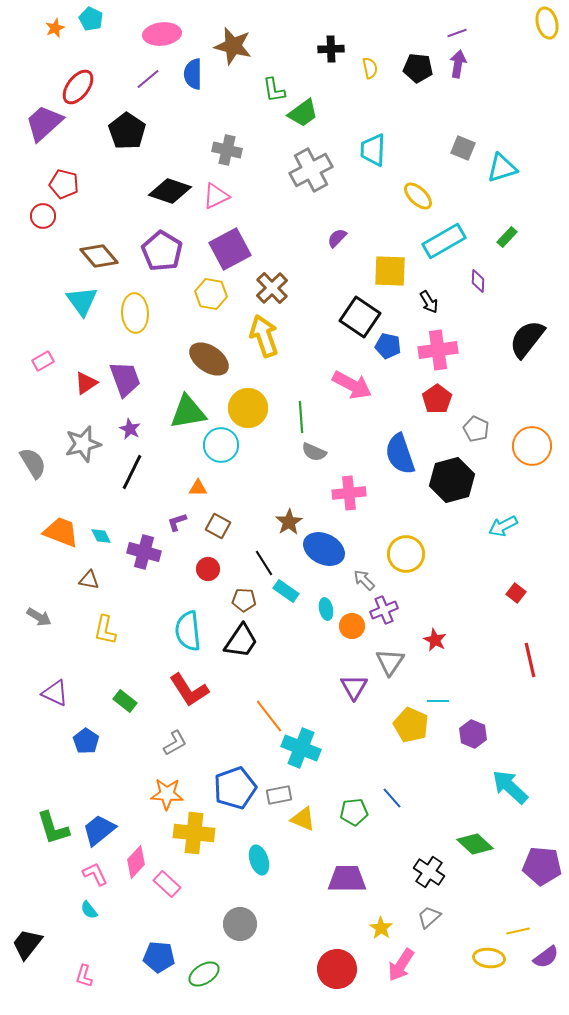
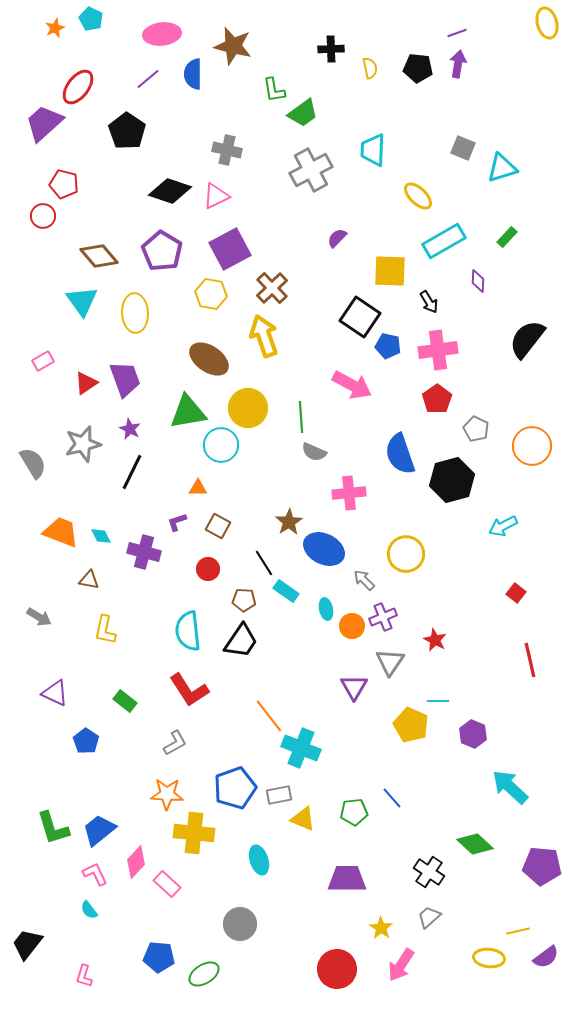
purple cross at (384, 610): moved 1 px left, 7 px down
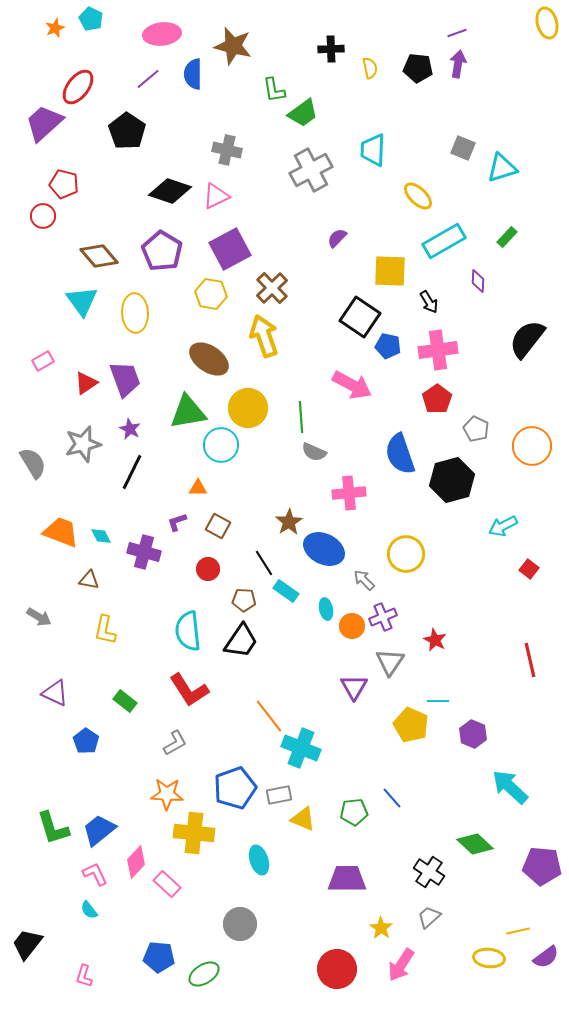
red square at (516, 593): moved 13 px right, 24 px up
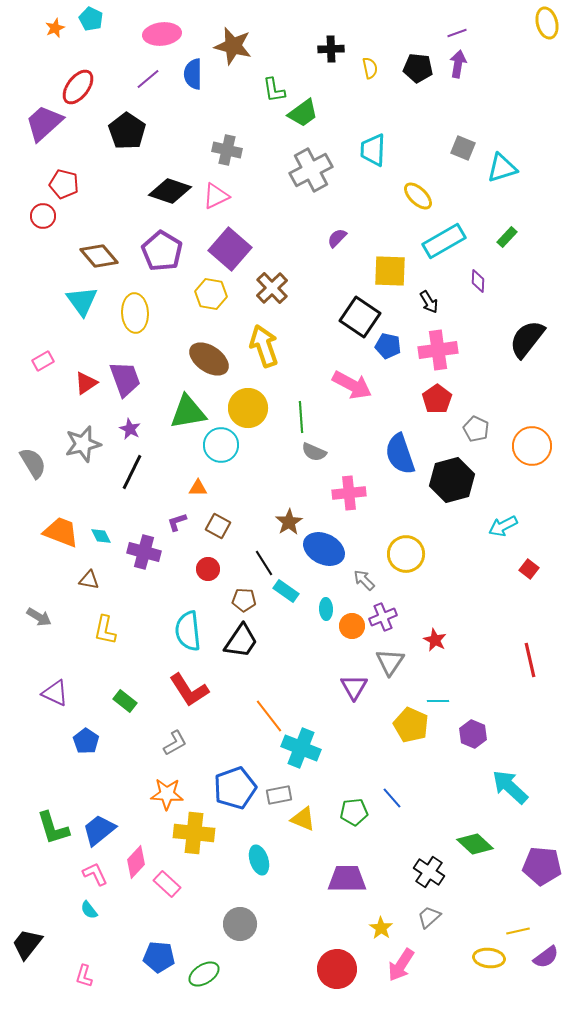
purple square at (230, 249): rotated 21 degrees counterclockwise
yellow arrow at (264, 336): moved 10 px down
cyan ellipse at (326, 609): rotated 10 degrees clockwise
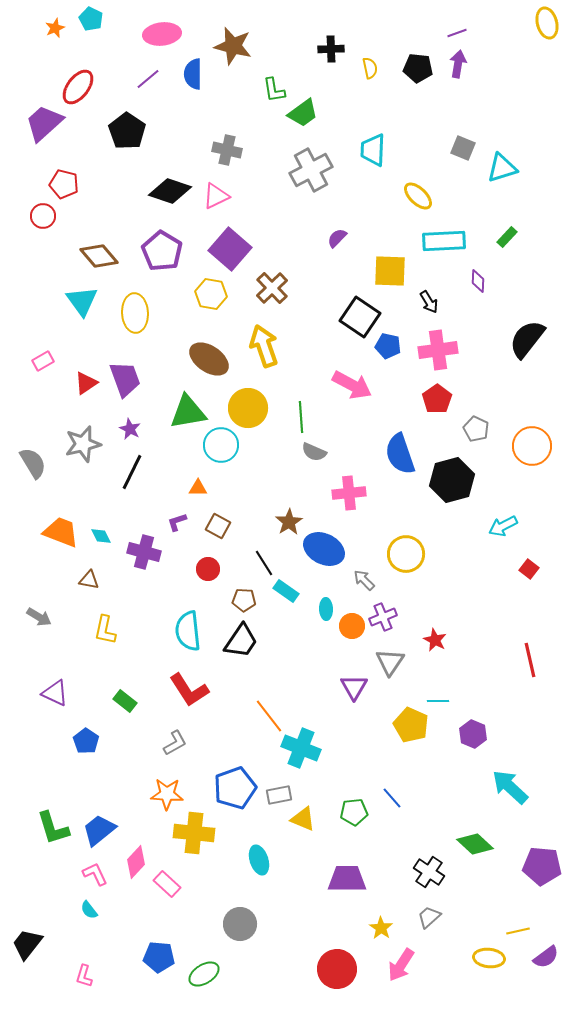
cyan rectangle at (444, 241): rotated 27 degrees clockwise
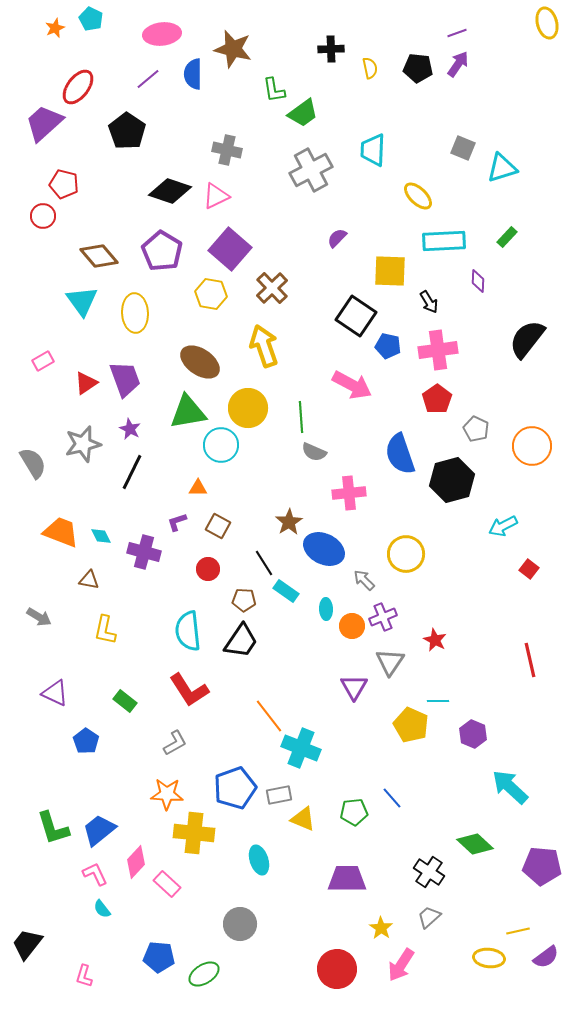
brown star at (233, 46): moved 3 px down
purple arrow at (458, 64): rotated 24 degrees clockwise
black square at (360, 317): moved 4 px left, 1 px up
brown ellipse at (209, 359): moved 9 px left, 3 px down
cyan semicircle at (89, 910): moved 13 px right, 1 px up
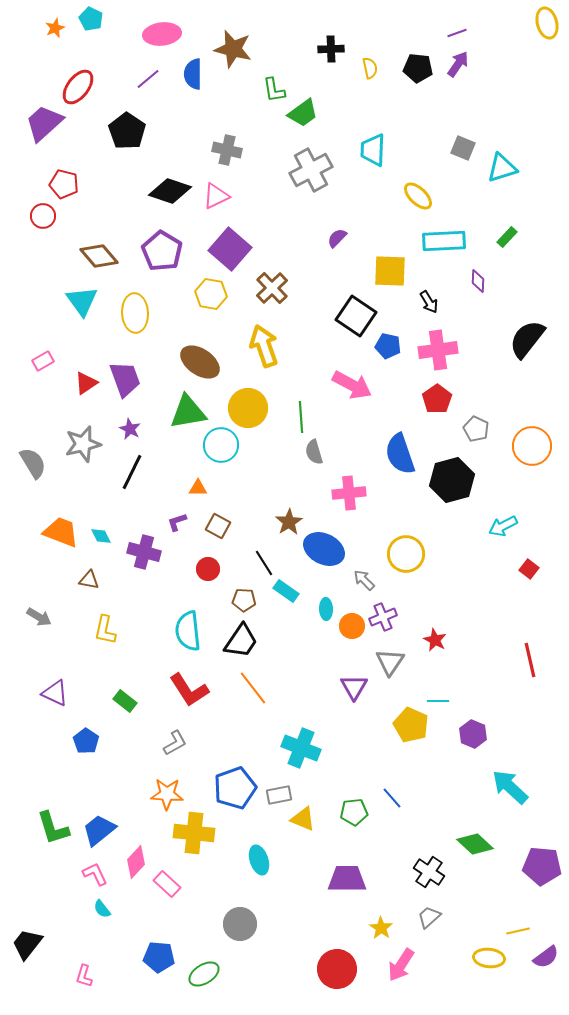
gray semicircle at (314, 452): rotated 50 degrees clockwise
orange line at (269, 716): moved 16 px left, 28 px up
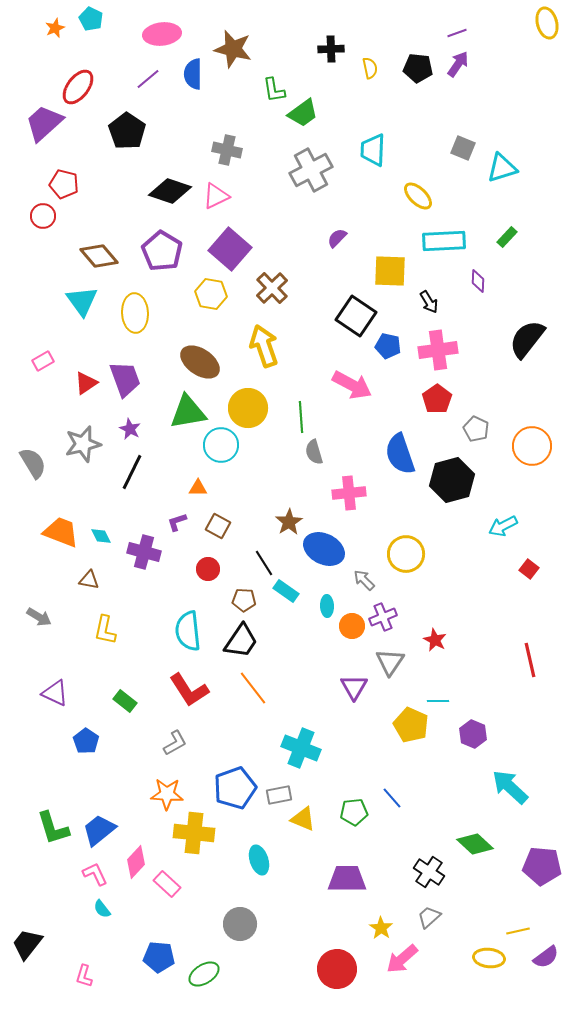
cyan ellipse at (326, 609): moved 1 px right, 3 px up
pink arrow at (401, 965): moved 1 px right, 6 px up; rotated 16 degrees clockwise
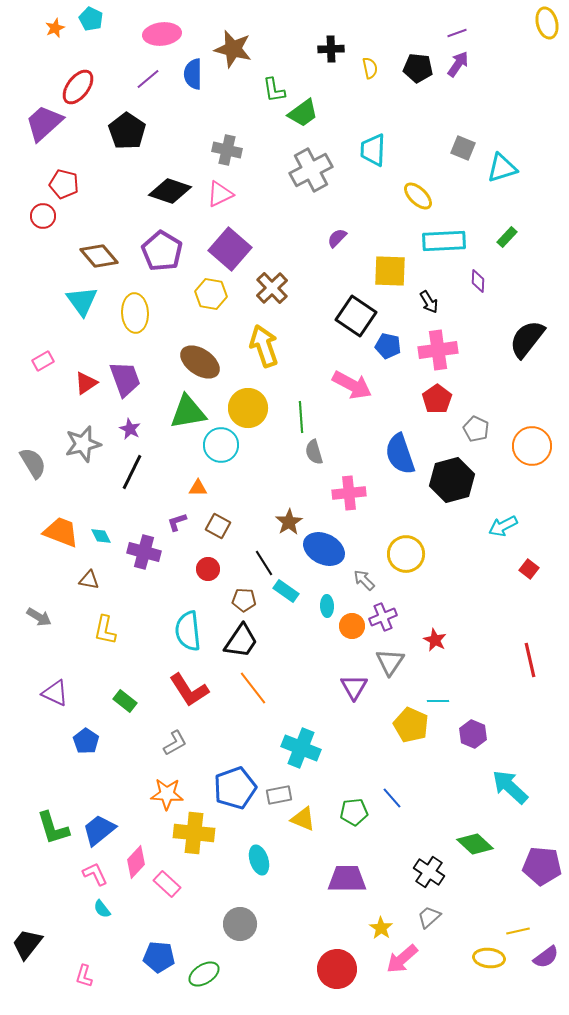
pink triangle at (216, 196): moved 4 px right, 2 px up
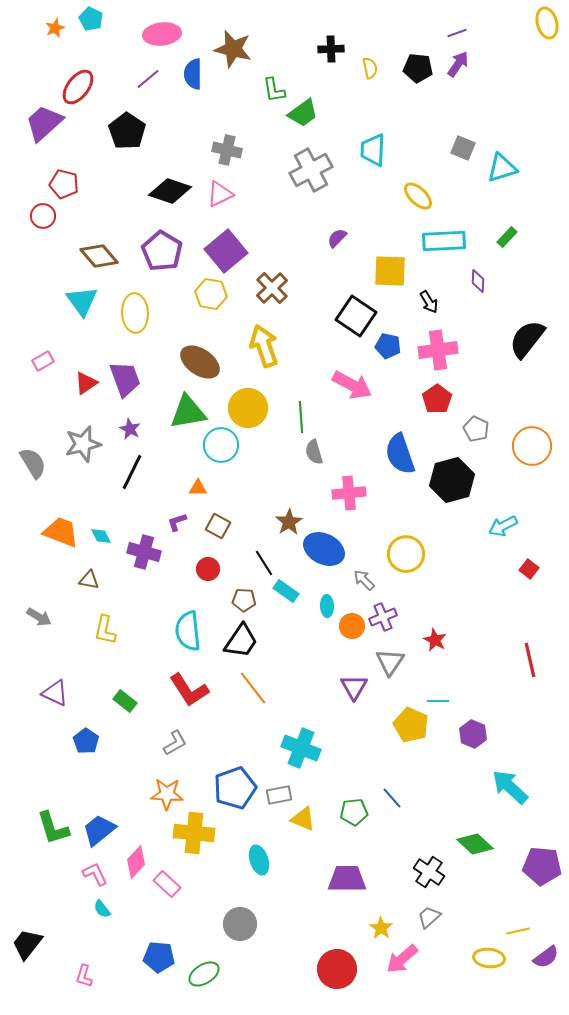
purple square at (230, 249): moved 4 px left, 2 px down; rotated 9 degrees clockwise
